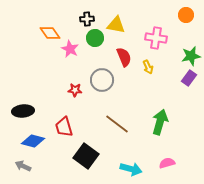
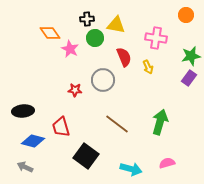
gray circle: moved 1 px right
red trapezoid: moved 3 px left
gray arrow: moved 2 px right, 1 px down
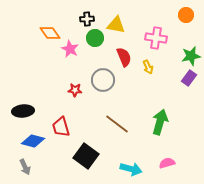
gray arrow: rotated 140 degrees counterclockwise
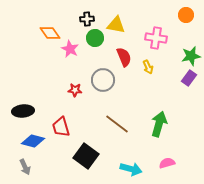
green arrow: moved 1 px left, 2 px down
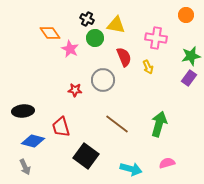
black cross: rotated 32 degrees clockwise
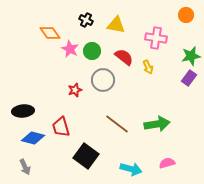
black cross: moved 1 px left, 1 px down
green circle: moved 3 px left, 13 px down
red semicircle: rotated 30 degrees counterclockwise
red star: rotated 24 degrees counterclockwise
green arrow: moved 2 px left; rotated 65 degrees clockwise
blue diamond: moved 3 px up
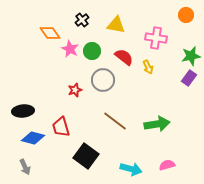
black cross: moved 4 px left; rotated 24 degrees clockwise
brown line: moved 2 px left, 3 px up
pink semicircle: moved 2 px down
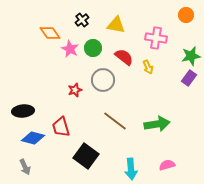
green circle: moved 1 px right, 3 px up
cyan arrow: rotated 70 degrees clockwise
